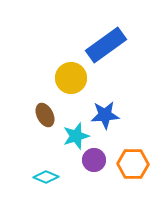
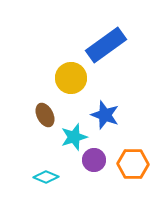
blue star: rotated 24 degrees clockwise
cyan star: moved 2 px left, 1 px down
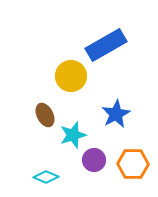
blue rectangle: rotated 6 degrees clockwise
yellow circle: moved 2 px up
blue star: moved 11 px right, 1 px up; rotated 24 degrees clockwise
cyan star: moved 1 px left, 2 px up
